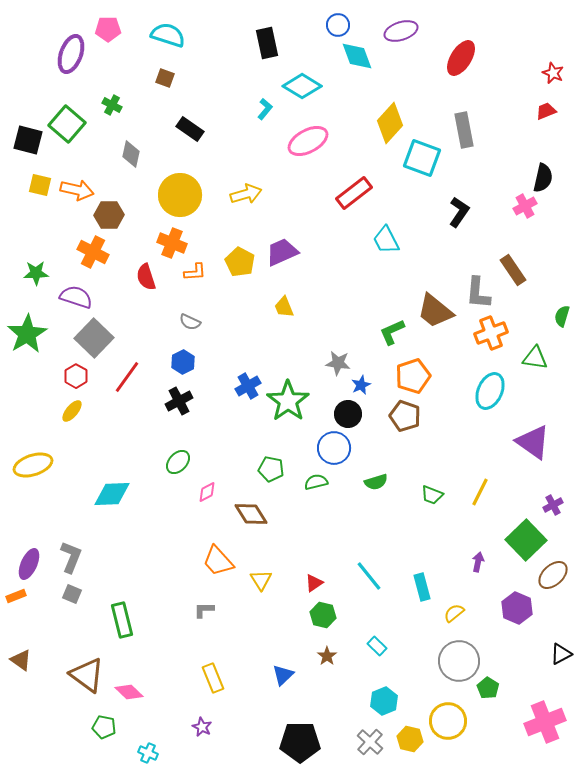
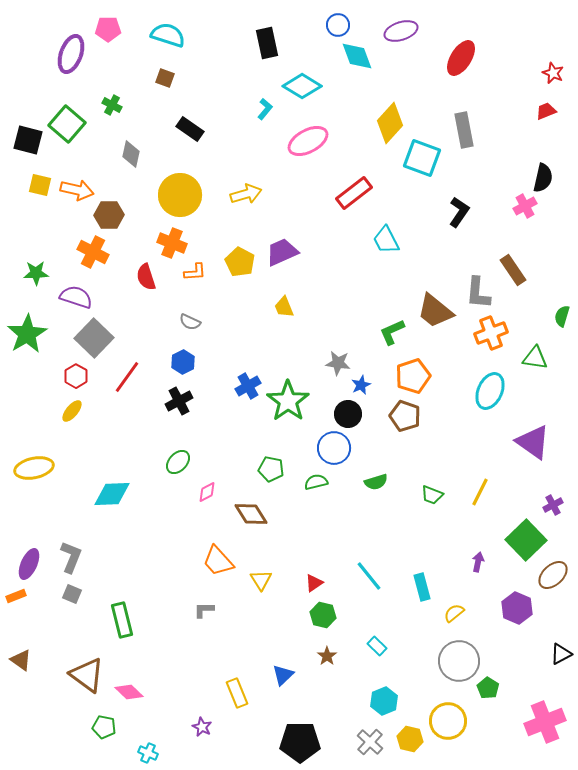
yellow ellipse at (33, 465): moved 1 px right, 3 px down; rotated 6 degrees clockwise
yellow rectangle at (213, 678): moved 24 px right, 15 px down
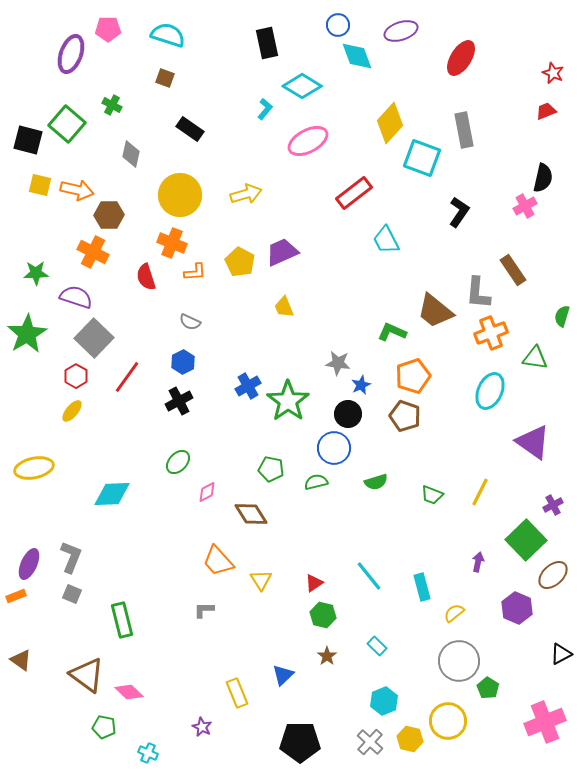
green L-shape at (392, 332): rotated 48 degrees clockwise
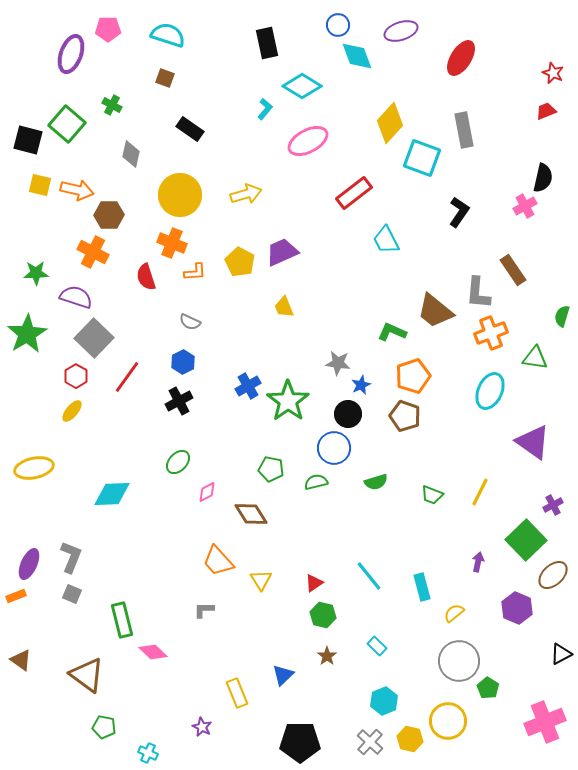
pink diamond at (129, 692): moved 24 px right, 40 px up
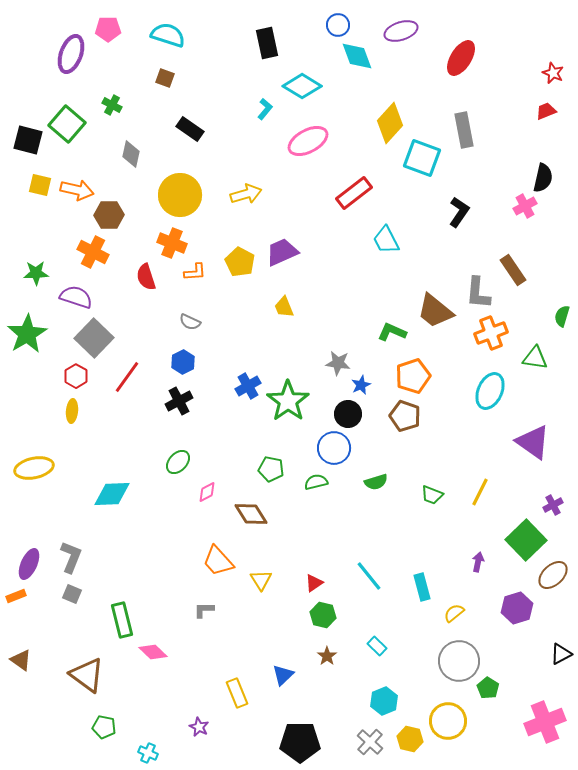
yellow ellipse at (72, 411): rotated 35 degrees counterclockwise
purple hexagon at (517, 608): rotated 20 degrees clockwise
purple star at (202, 727): moved 3 px left
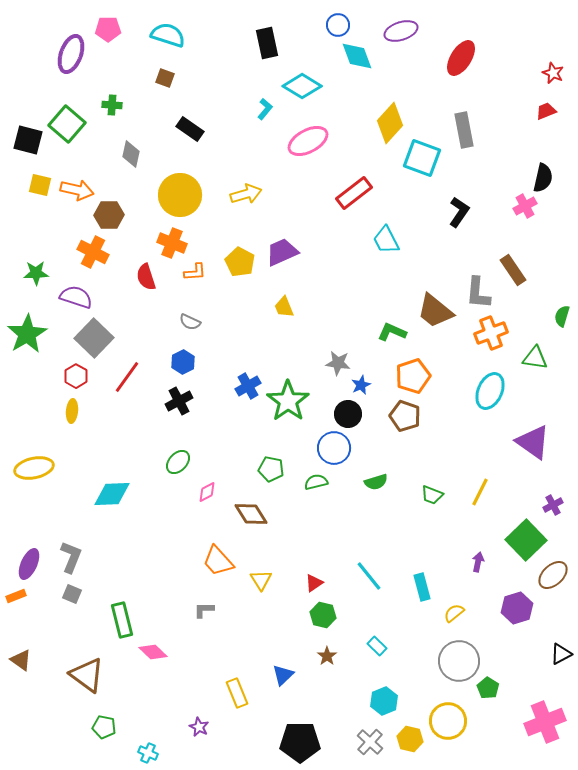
green cross at (112, 105): rotated 24 degrees counterclockwise
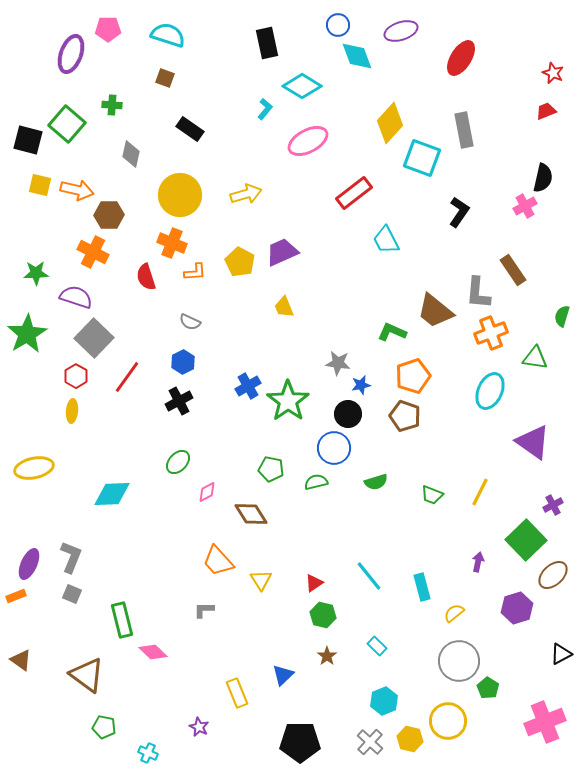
blue star at (361, 385): rotated 12 degrees clockwise
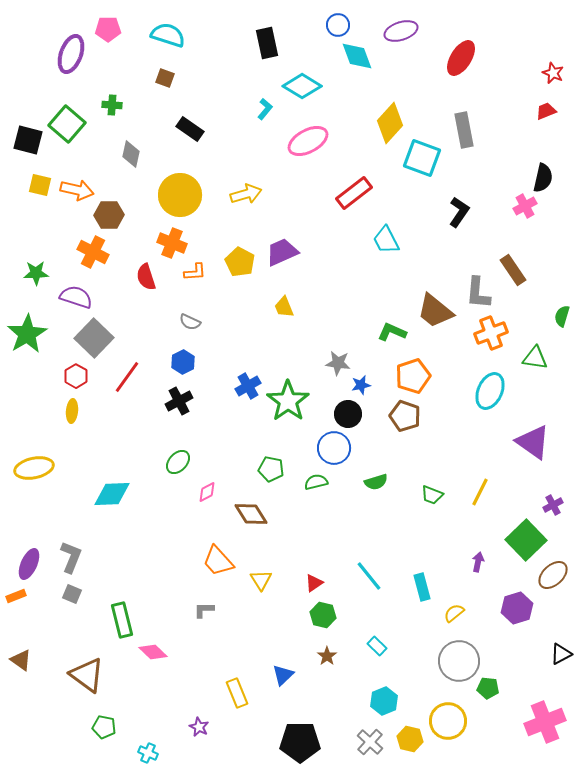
green pentagon at (488, 688): rotated 25 degrees counterclockwise
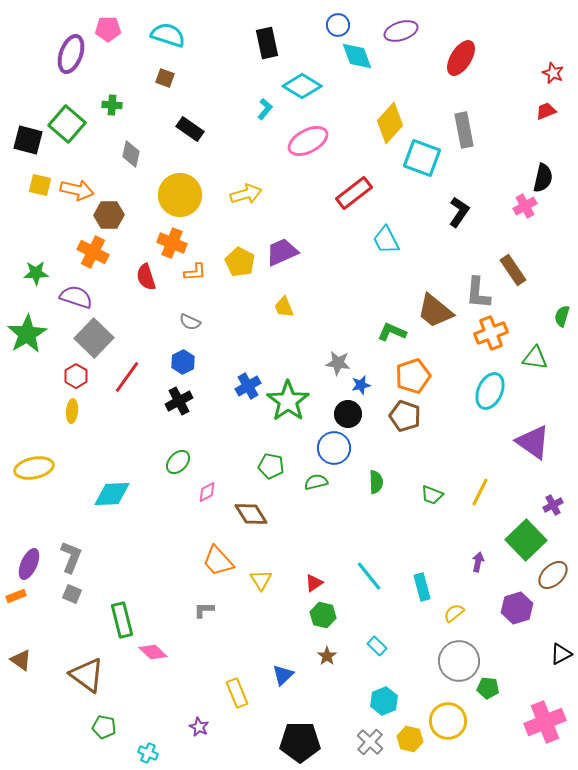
green pentagon at (271, 469): moved 3 px up
green semicircle at (376, 482): rotated 75 degrees counterclockwise
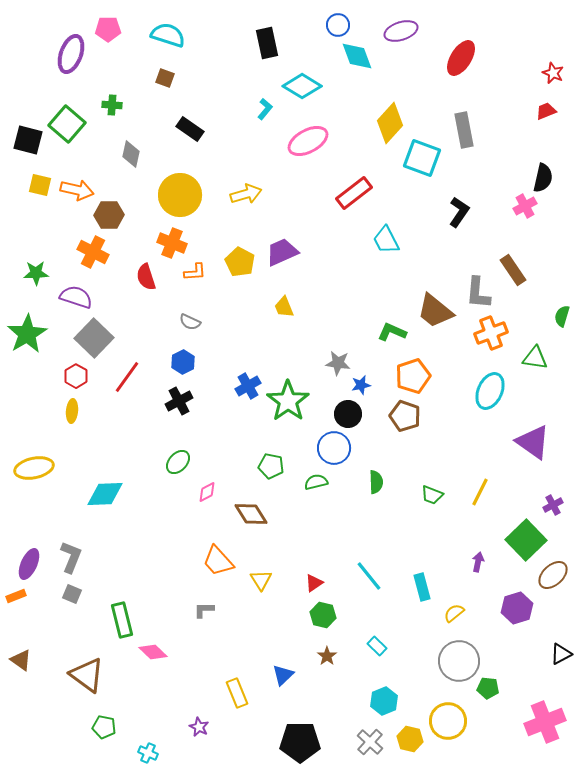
cyan diamond at (112, 494): moved 7 px left
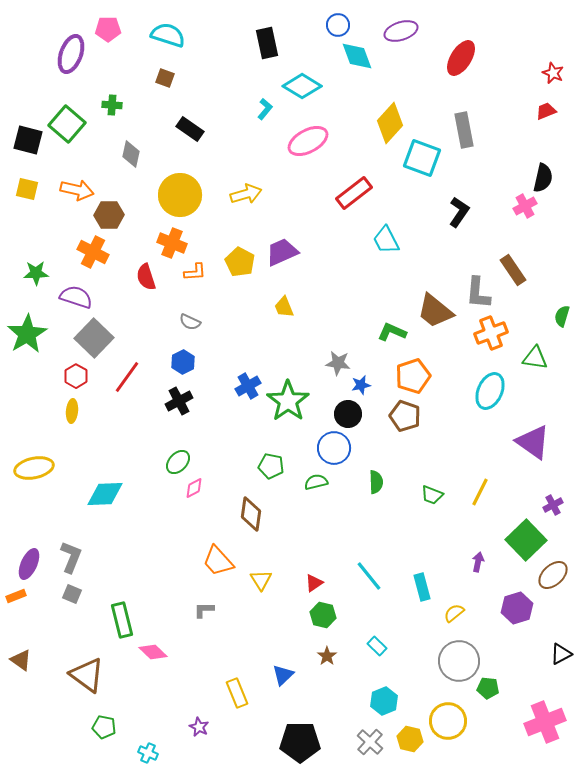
yellow square at (40, 185): moved 13 px left, 4 px down
pink diamond at (207, 492): moved 13 px left, 4 px up
brown diamond at (251, 514): rotated 40 degrees clockwise
